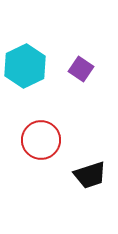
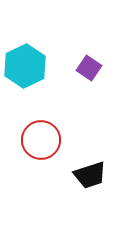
purple square: moved 8 px right, 1 px up
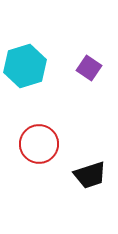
cyan hexagon: rotated 9 degrees clockwise
red circle: moved 2 px left, 4 px down
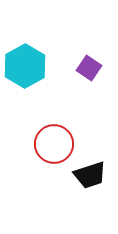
cyan hexagon: rotated 12 degrees counterclockwise
red circle: moved 15 px right
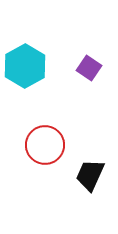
red circle: moved 9 px left, 1 px down
black trapezoid: rotated 132 degrees clockwise
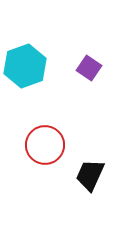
cyan hexagon: rotated 9 degrees clockwise
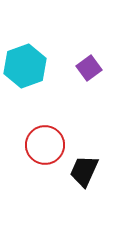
purple square: rotated 20 degrees clockwise
black trapezoid: moved 6 px left, 4 px up
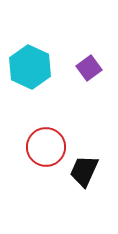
cyan hexagon: moved 5 px right, 1 px down; rotated 15 degrees counterclockwise
red circle: moved 1 px right, 2 px down
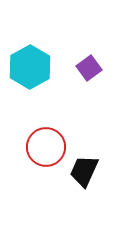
cyan hexagon: rotated 6 degrees clockwise
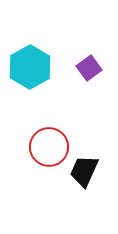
red circle: moved 3 px right
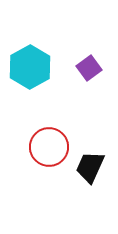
black trapezoid: moved 6 px right, 4 px up
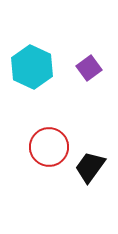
cyan hexagon: moved 2 px right; rotated 6 degrees counterclockwise
black trapezoid: rotated 12 degrees clockwise
